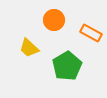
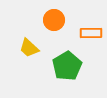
orange rectangle: rotated 30 degrees counterclockwise
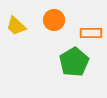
yellow trapezoid: moved 13 px left, 22 px up
green pentagon: moved 7 px right, 4 px up
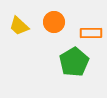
orange circle: moved 2 px down
yellow trapezoid: moved 3 px right
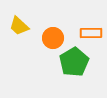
orange circle: moved 1 px left, 16 px down
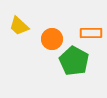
orange circle: moved 1 px left, 1 px down
green pentagon: moved 1 px up; rotated 12 degrees counterclockwise
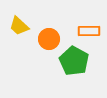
orange rectangle: moved 2 px left, 2 px up
orange circle: moved 3 px left
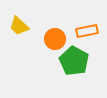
orange rectangle: moved 2 px left; rotated 10 degrees counterclockwise
orange circle: moved 6 px right
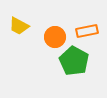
yellow trapezoid: rotated 15 degrees counterclockwise
orange circle: moved 2 px up
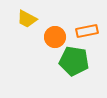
yellow trapezoid: moved 8 px right, 7 px up
green pentagon: rotated 20 degrees counterclockwise
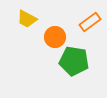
orange rectangle: moved 3 px right, 9 px up; rotated 25 degrees counterclockwise
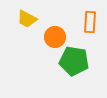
orange rectangle: rotated 50 degrees counterclockwise
